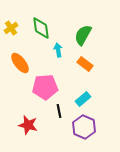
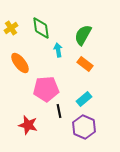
pink pentagon: moved 1 px right, 2 px down
cyan rectangle: moved 1 px right
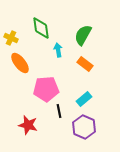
yellow cross: moved 10 px down; rotated 32 degrees counterclockwise
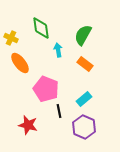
pink pentagon: rotated 25 degrees clockwise
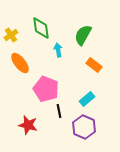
yellow cross: moved 3 px up; rotated 32 degrees clockwise
orange rectangle: moved 9 px right, 1 px down
cyan rectangle: moved 3 px right
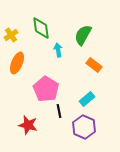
orange ellipse: moved 3 px left; rotated 60 degrees clockwise
pink pentagon: rotated 10 degrees clockwise
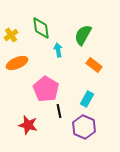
orange ellipse: rotated 45 degrees clockwise
cyan rectangle: rotated 21 degrees counterclockwise
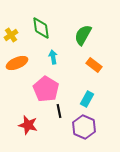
cyan arrow: moved 5 px left, 7 px down
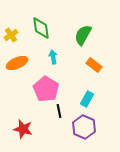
red star: moved 5 px left, 4 px down
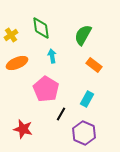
cyan arrow: moved 1 px left, 1 px up
black line: moved 2 px right, 3 px down; rotated 40 degrees clockwise
purple hexagon: moved 6 px down
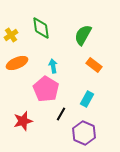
cyan arrow: moved 1 px right, 10 px down
red star: moved 8 px up; rotated 30 degrees counterclockwise
